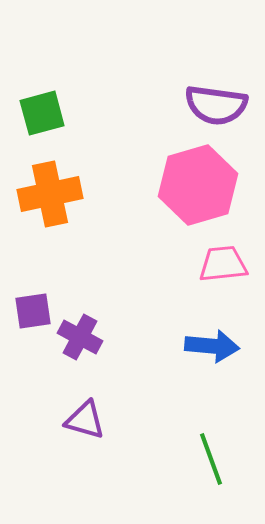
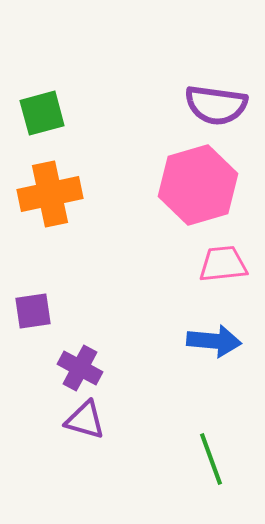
purple cross: moved 31 px down
blue arrow: moved 2 px right, 5 px up
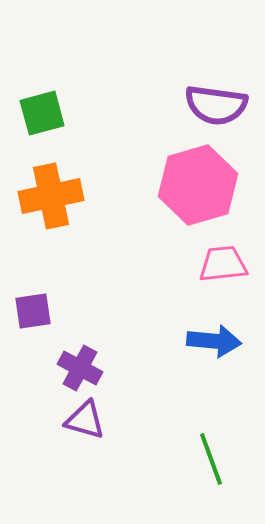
orange cross: moved 1 px right, 2 px down
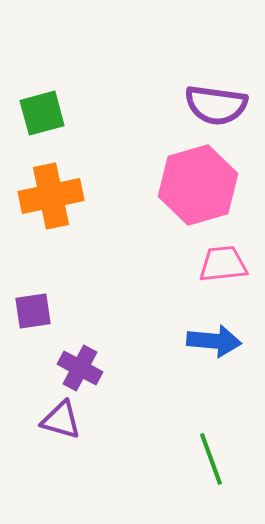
purple triangle: moved 24 px left
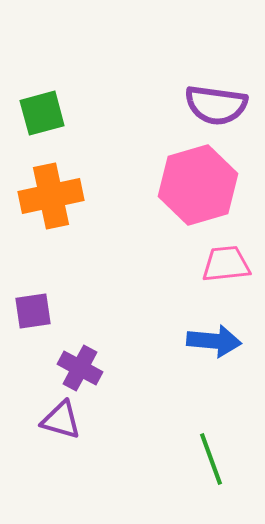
pink trapezoid: moved 3 px right
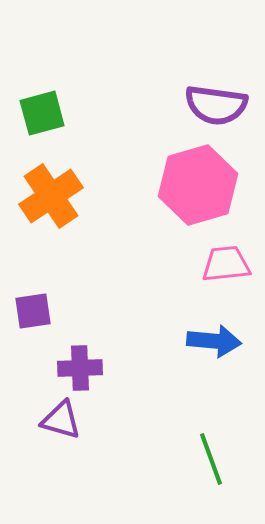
orange cross: rotated 22 degrees counterclockwise
purple cross: rotated 30 degrees counterclockwise
